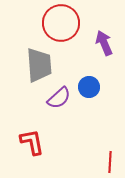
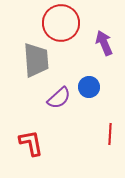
gray trapezoid: moved 3 px left, 5 px up
red L-shape: moved 1 px left, 1 px down
red line: moved 28 px up
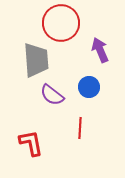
purple arrow: moved 4 px left, 7 px down
purple semicircle: moved 7 px left, 3 px up; rotated 80 degrees clockwise
red line: moved 30 px left, 6 px up
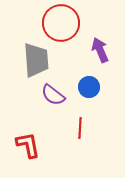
purple semicircle: moved 1 px right
red L-shape: moved 3 px left, 2 px down
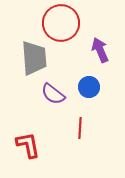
gray trapezoid: moved 2 px left, 2 px up
purple semicircle: moved 1 px up
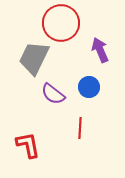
gray trapezoid: rotated 150 degrees counterclockwise
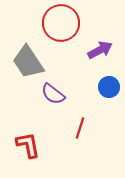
purple arrow: rotated 85 degrees clockwise
gray trapezoid: moved 6 px left, 4 px down; rotated 60 degrees counterclockwise
blue circle: moved 20 px right
red line: rotated 15 degrees clockwise
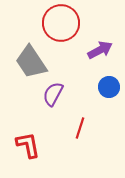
gray trapezoid: moved 3 px right
purple semicircle: rotated 80 degrees clockwise
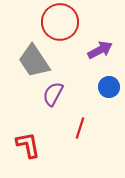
red circle: moved 1 px left, 1 px up
gray trapezoid: moved 3 px right, 1 px up
